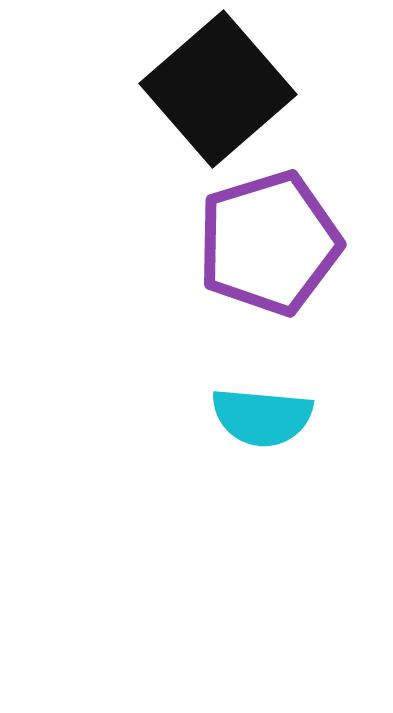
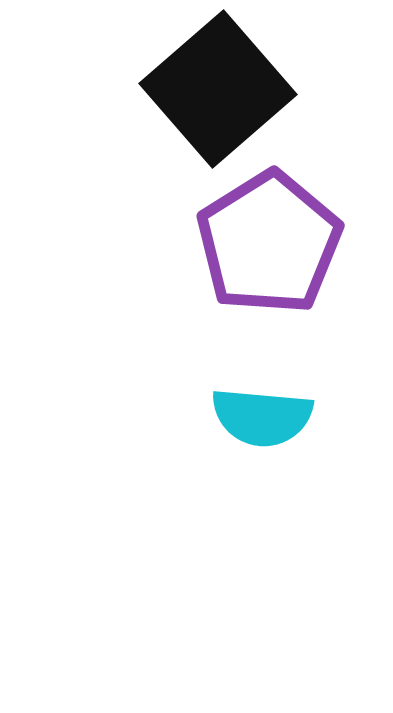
purple pentagon: rotated 15 degrees counterclockwise
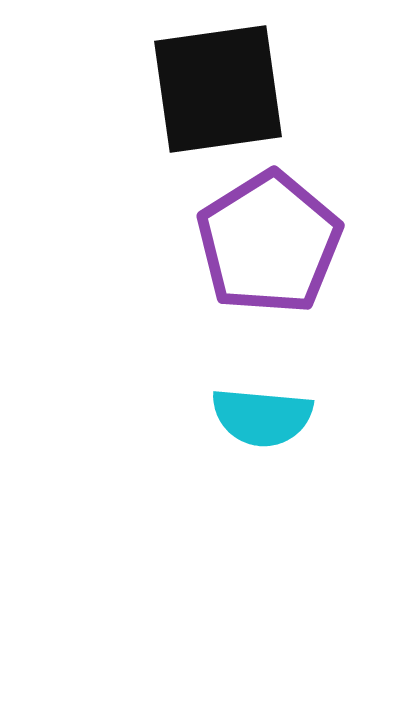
black square: rotated 33 degrees clockwise
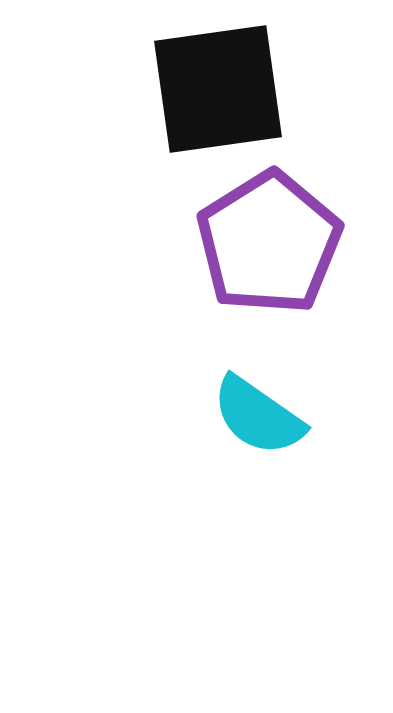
cyan semicircle: moved 4 px left, 1 px up; rotated 30 degrees clockwise
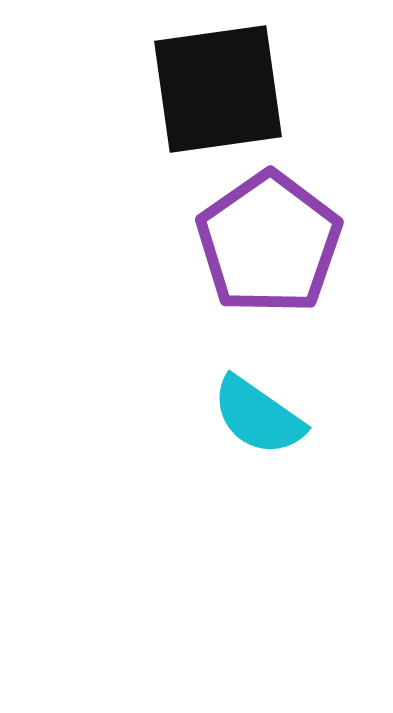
purple pentagon: rotated 3 degrees counterclockwise
